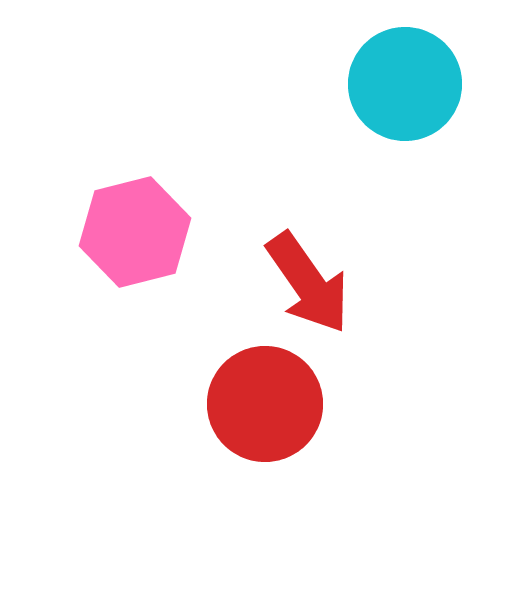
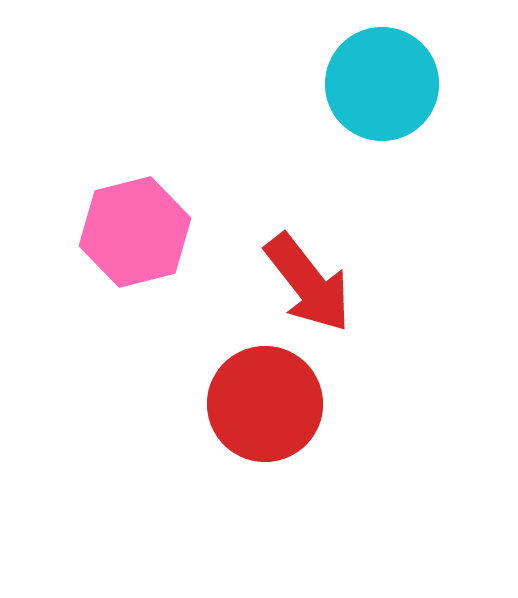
cyan circle: moved 23 px left
red arrow: rotated 3 degrees counterclockwise
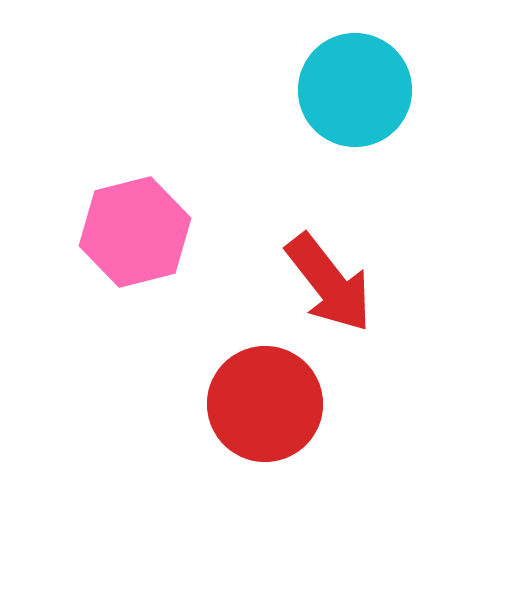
cyan circle: moved 27 px left, 6 px down
red arrow: moved 21 px right
